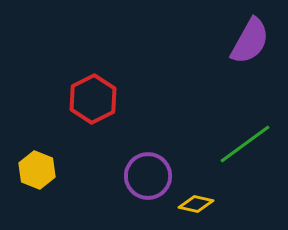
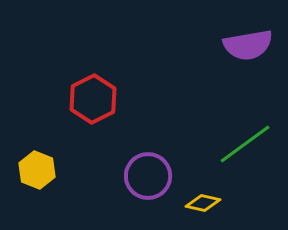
purple semicircle: moved 2 px left, 4 px down; rotated 51 degrees clockwise
yellow diamond: moved 7 px right, 1 px up
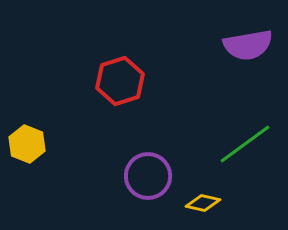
red hexagon: moved 27 px right, 18 px up; rotated 9 degrees clockwise
yellow hexagon: moved 10 px left, 26 px up
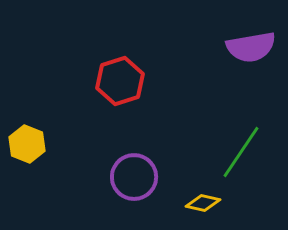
purple semicircle: moved 3 px right, 2 px down
green line: moved 4 px left, 8 px down; rotated 20 degrees counterclockwise
purple circle: moved 14 px left, 1 px down
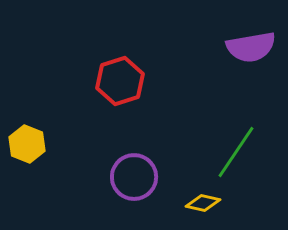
green line: moved 5 px left
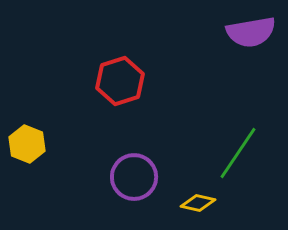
purple semicircle: moved 15 px up
green line: moved 2 px right, 1 px down
yellow diamond: moved 5 px left
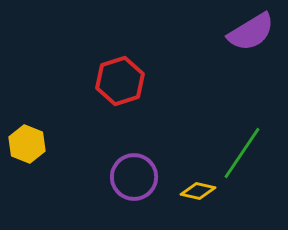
purple semicircle: rotated 21 degrees counterclockwise
green line: moved 4 px right
yellow diamond: moved 12 px up
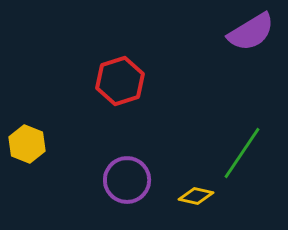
purple circle: moved 7 px left, 3 px down
yellow diamond: moved 2 px left, 5 px down
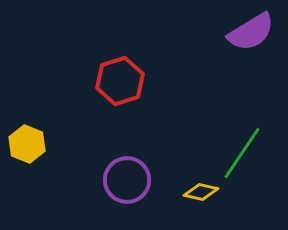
yellow diamond: moved 5 px right, 4 px up
